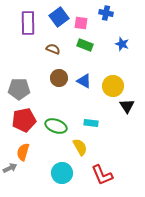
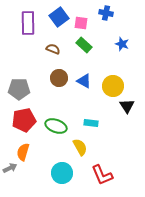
green rectangle: moved 1 px left; rotated 21 degrees clockwise
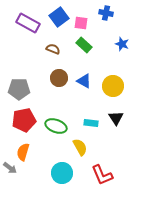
purple rectangle: rotated 60 degrees counterclockwise
black triangle: moved 11 px left, 12 px down
gray arrow: rotated 64 degrees clockwise
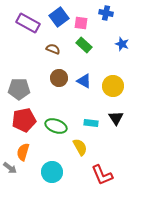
cyan circle: moved 10 px left, 1 px up
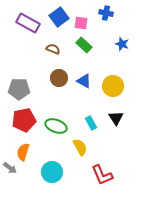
cyan rectangle: rotated 56 degrees clockwise
